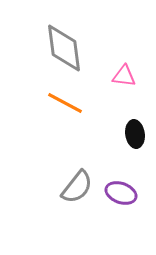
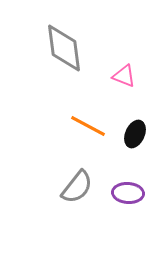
pink triangle: rotated 15 degrees clockwise
orange line: moved 23 px right, 23 px down
black ellipse: rotated 32 degrees clockwise
purple ellipse: moved 7 px right; rotated 16 degrees counterclockwise
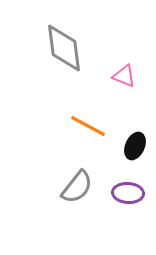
black ellipse: moved 12 px down
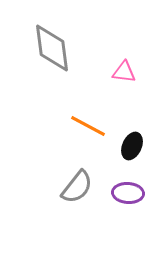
gray diamond: moved 12 px left
pink triangle: moved 4 px up; rotated 15 degrees counterclockwise
black ellipse: moved 3 px left
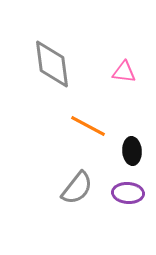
gray diamond: moved 16 px down
black ellipse: moved 5 px down; rotated 28 degrees counterclockwise
gray semicircle: moved 1 px down
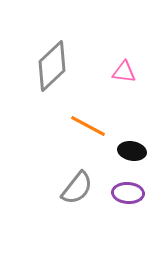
gray diamond: moved 2 px down; rotated 54 degrees clockwise
black ellipse: rotated 76 degrees counterclockwise
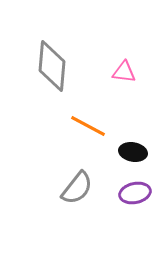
gray diamond: rotated 42 degrees counterclockwise
black ellipse: moved 1 px right, 1 px down
purple ellipse: moved 7 px right; rotated 16 degrees counterclockwise
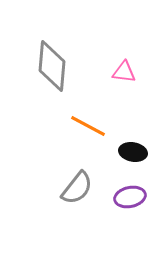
purple ellipse: moved 5 px left, 4 px down
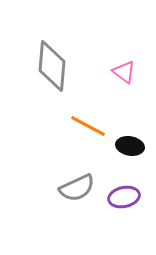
pink triangle: rotated 30 degrees clockwise
black ellipse: moved 3 px left, 6 px up
gray semicircle: rotated 27 degrees clockwise
purple ellipse: moved 6 px left
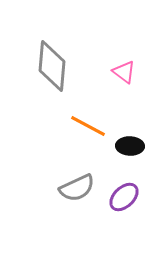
black ellipse: rotated 8 degrees counterclockwise
purple ellipse: rotated 32 degrees counterclockwise
